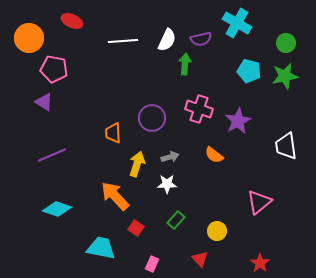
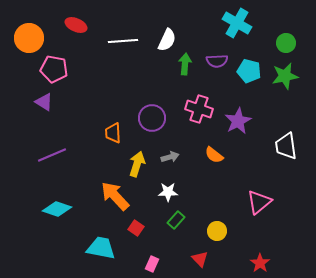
red ellipse: moved 4 px right, 4 px down
purple semicircle: moved 16 px right, 22 px down; rotated 10 degrees clockwise
white star: moved 1 px right, 8 px down
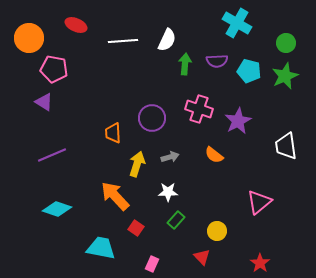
green star: rotated 12 degrees counterclockwise
red triangle: moved 2 px right, 2 px up
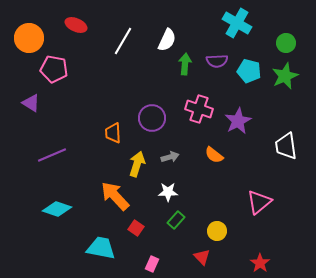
white line: rotated 56 degrees counterclockwise
purple triangle: moved 13 px left, 1 px down
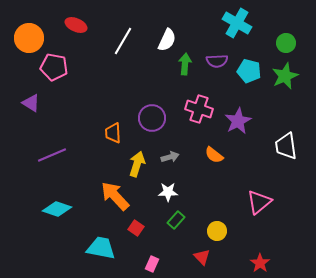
pink pentagon: moved 2 px up
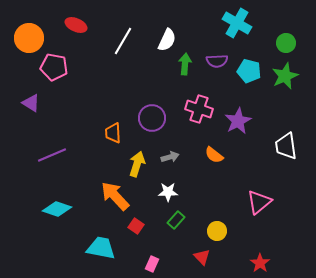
red square: moved 2 px up
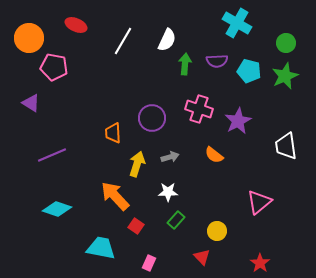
pink rectangle: moved 3 px left, 1 px up
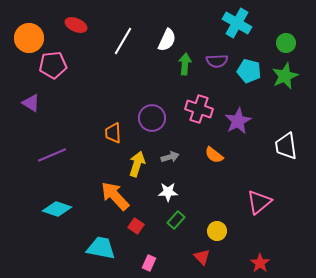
pink pentagon: moved 1 px left, 2 px up; rotated 16 degrees counterclockwise
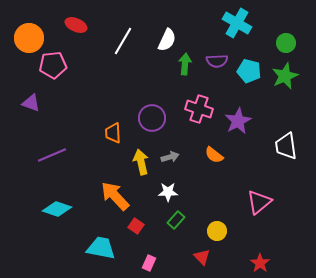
purple triangle: rotated 12 degrees counterclockwise
yellow arrow: moved 4 px right, 2 px up; rotated 30 degrees counterclockwise
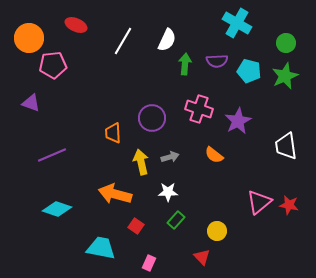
orange arrow: moved 2 px up; rotated 32 degrees counterclockwise
red star: moved 29 px right, 58 px up; rotated 24 degrees counterclockwise
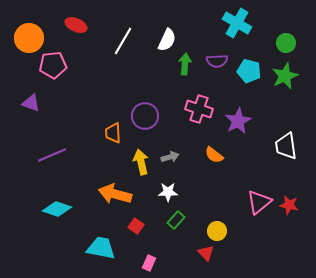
purple circle: moved 7 px left, 2 px up
red triangle: moved 4 px right, 4 px up
